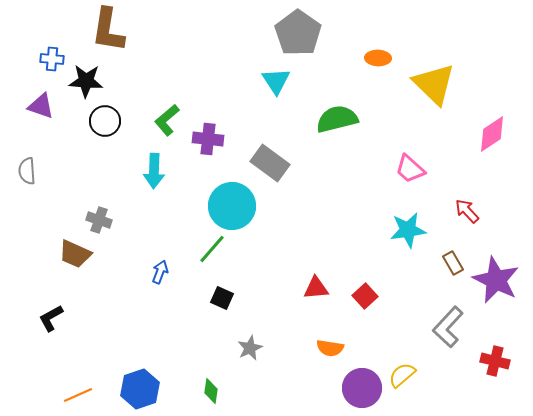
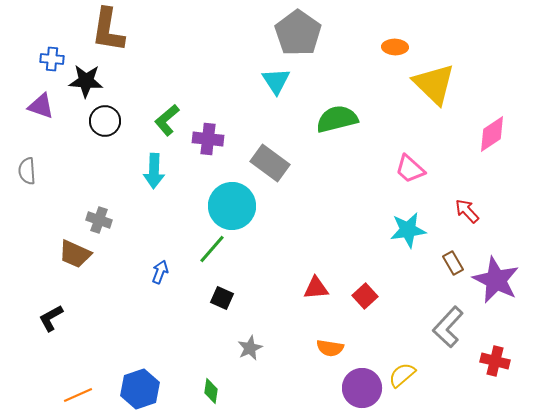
orange ellipse: moved 17 px right, 11 px up
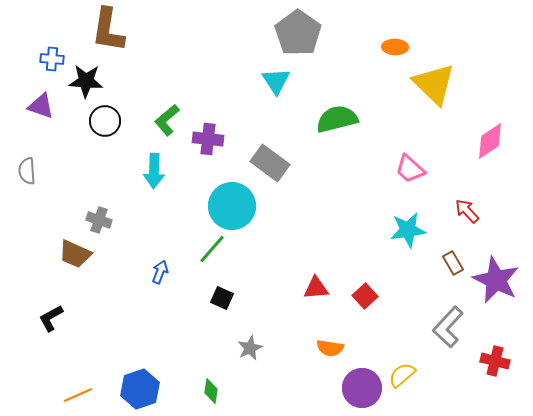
pink diamond: moved 2 px left, 7 px down
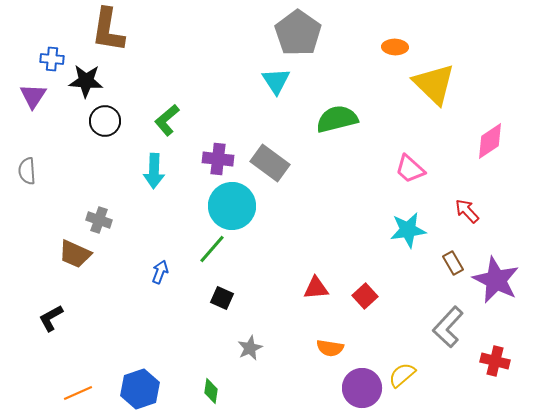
purple triangle: moved 8 px left, 10 px up; rotated 44 degrees clockwise
purple cross: moved 10 px right, 20 px down
orange line: moved 2 px up
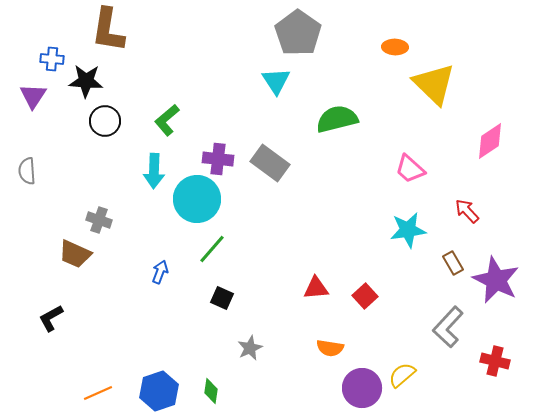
cyan circle: moved 35 px left, 7 px up
blue hexagon: moved 19 px right, 2 px down
orange line: moved 20 px right
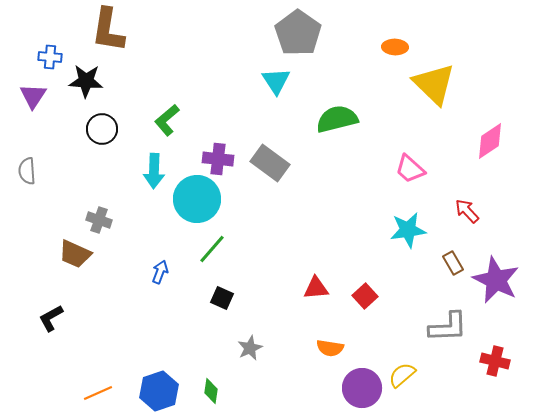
blue cross: moved 2 px left, 2 px up
black circle: moved 3 px left, 8 px down
gray L-shape: rotated 135 degrees counterclockwise
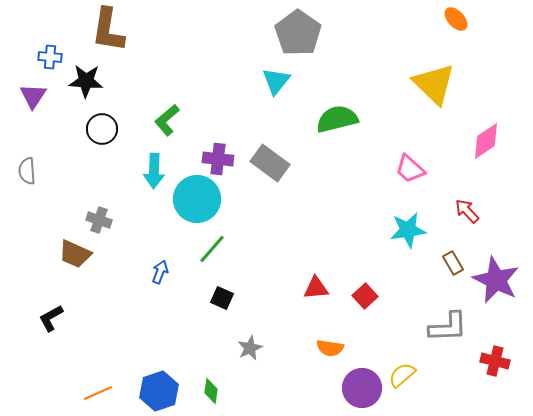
orange ellipse: moved 61 px right, 28 px up; rotated 45 degrees clockwise
cyan triangle: rotated 12 degrees clockwise
pink diamond: moved 4 px left
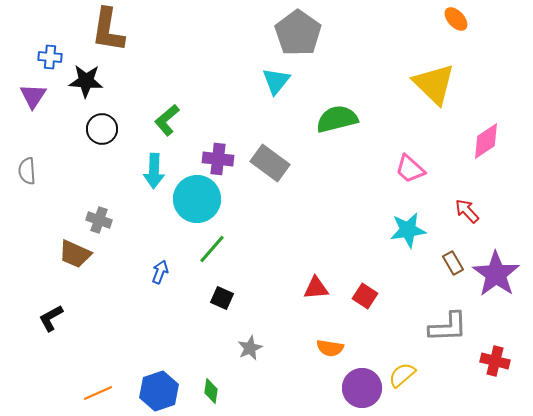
purple star: moved 6 px up; rotated 9 degrees clockwise
red square: rotated 15 degrees counterclockwise
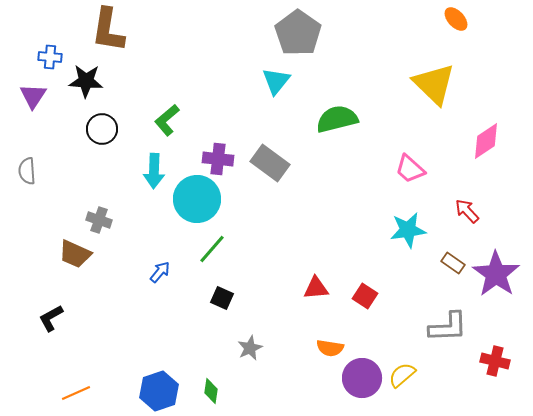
brown rectangle: rotated 25 degrees counterclockwise
blue arrow: rotated 20 degrees clockwise
purple circle: moved 10 px up
orange line: moved 22 px left
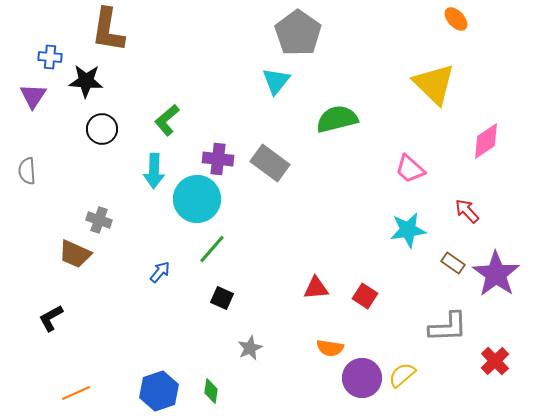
red cross: rotated 32 degrees clockwise
